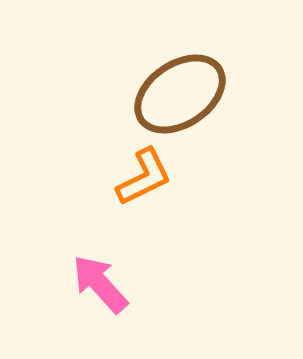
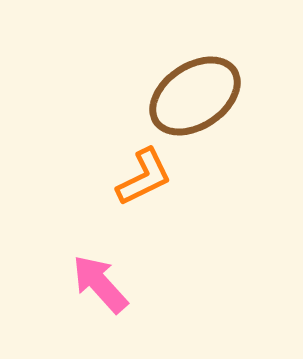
brown ellipse: moved 15 px right, 2 px down
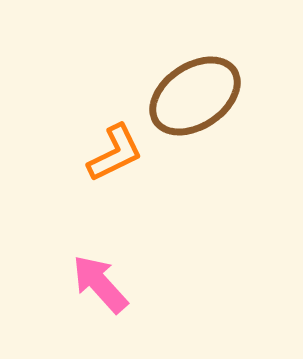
orange L-shape: moved 29 px left, 24 px up
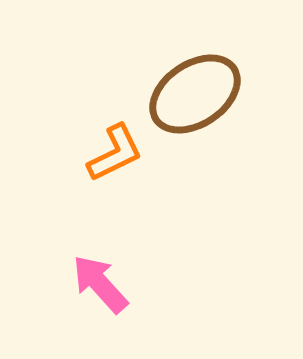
brown ellipse: moved 2 px up
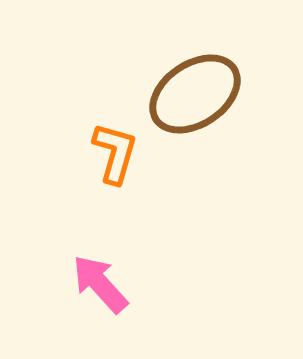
orange L-shape: rotated 48 degrees counterclockwise
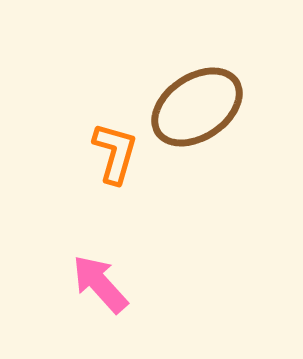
brown ellipse: moved 2 px right, 13 px down
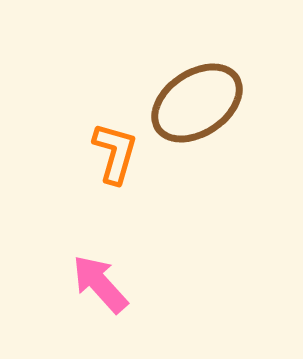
brown ellipse: moved 4 px up
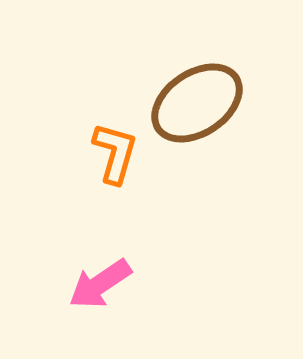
pink arrow: rotated 82 degrees counterclockwise
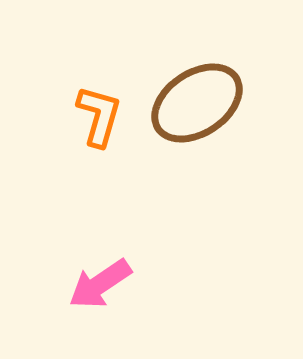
orange L-shape: moved 16 px left, 37 px up
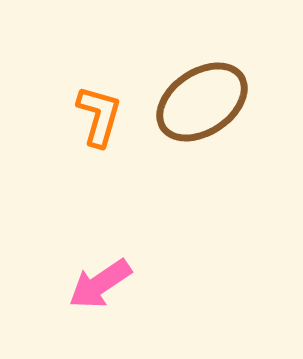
brown ellipse: moved 5 px right, 1 px up
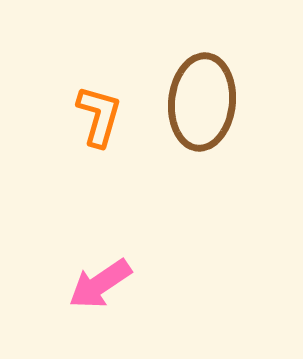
brown ellipse: rotated 50 degrees counterclockwise
